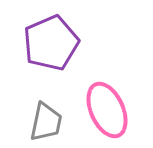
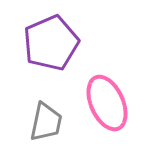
pink ellipse: moved 7 px up
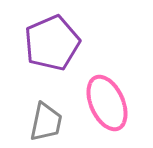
purple pentagon: moved 1 px right
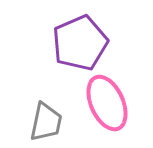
purple pentagon: moved 28 px right
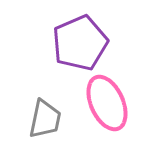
gray trapezoid: moved 1 px left, 3 px up
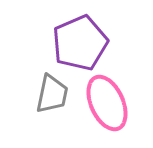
gray trapezoid: moved 7 px right, 25 px up
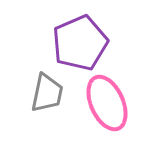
gray trapezoid: moved 5 px left, 1 px up
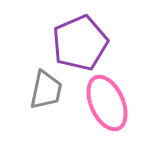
gray trapezoid: moved 1 px left, 3 px up
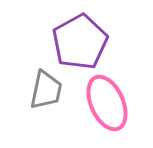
purple pentagon: moved 1 px up; rotated 6 degrees counterclockwise
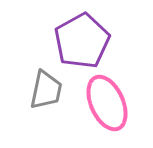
purple pentagon: moved 2 px right, 1 px up
